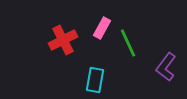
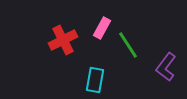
green line: moved 2 px down; rotated 8 degrees counterclockwise
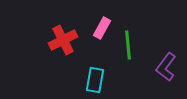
green line: rotated 28 degrees clockwise
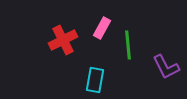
purple L-shape: rotated 64 degrees counterclockwise
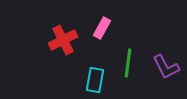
green line: moved 18 px down; rotated 12 degrees clockwise
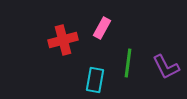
red cross: rotated 12 degrees clockwise
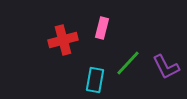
pink rectangle: rotated 15 degrees counterclockwise
green line: rotated 36 degrees clockwise
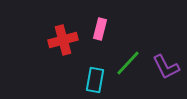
pink rectangle: moved 2 px left, 1 px down
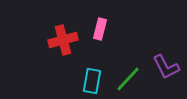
green line: moved 16 px down
cyan rectangle: moved 3 px left, 1 px down
